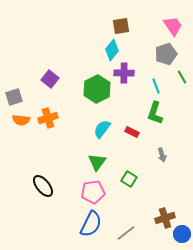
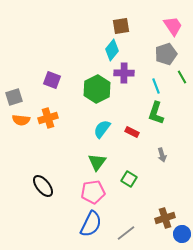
purple square: moved 2 px right, 1 px down; rotated 18 degrees counterclockwise
green L-shape: moved 1 px right
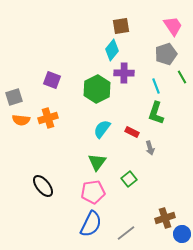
gray arrow: moved 12 px left, 7 px up
green square: rotated 21 degrees clockwise
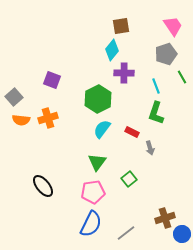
green hexagon: moved 1 px right, 10 px down
gray square: rotated 24 degrees counterclockwise
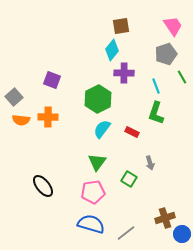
orange cross: moved 1 px up; rotated 18 degrees clockwise
gray arrow: moved 15 px down
green square: rotated 21 degrees counterclockwise
blue semicircle: rotated 100 degrees counterclockwise
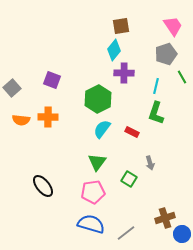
cyan diamond: moved 2 px right
cyan line: rotated 35 degrees clockwise
gray square: moved 2 px left, 9 px up
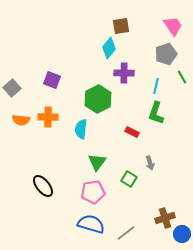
cyan diamond: moved 5 px left, 2 px up
cyan semicircle: moved 21 px left; rotated 30 degrees counterclockwise
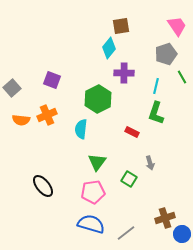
pink trapezoid: moved 4 px right
orange cross: moved 1 px left, 2 px up; rotated 24 degrees counterclockwise
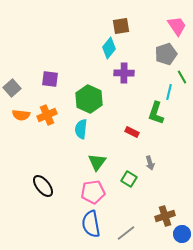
purple square: moved 2 px left, 1 px up; rotated 12 degrees counterclockwise
cyan line: moved 13 px right, 6 px down
green hexagon: moved 9 px left; rotated 8 degrees counterclockwise
orange semicircle: moved 5 px up
brown cross: moved 2 px up
blue semicircle: rotated 116 degrees counterclockwise
